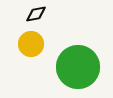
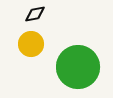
black diamond: moved 1 px left
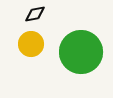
green circle: moved 3 px right, 15 px up
